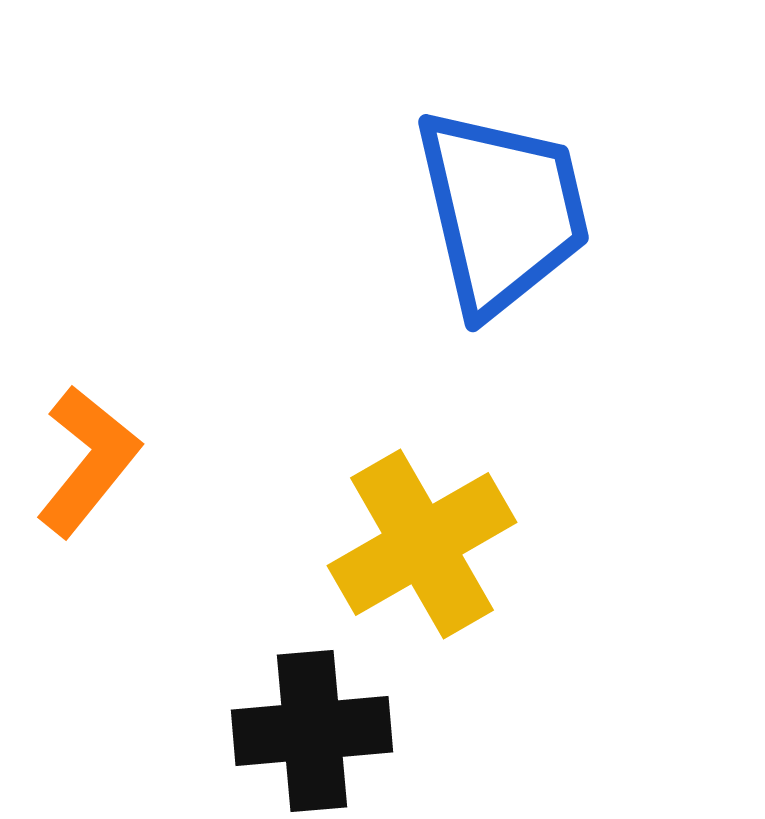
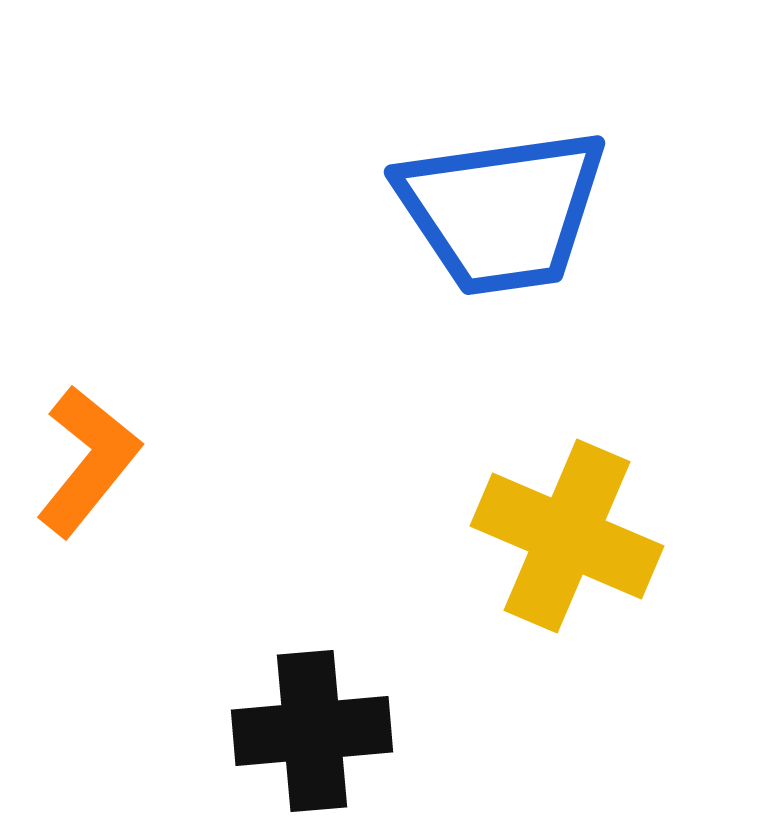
blue trapezoid: rotated 95 degrees clockwise
yellow cross: moved 145 px right, 8 px up; rotated 37 degrees counterclockwise
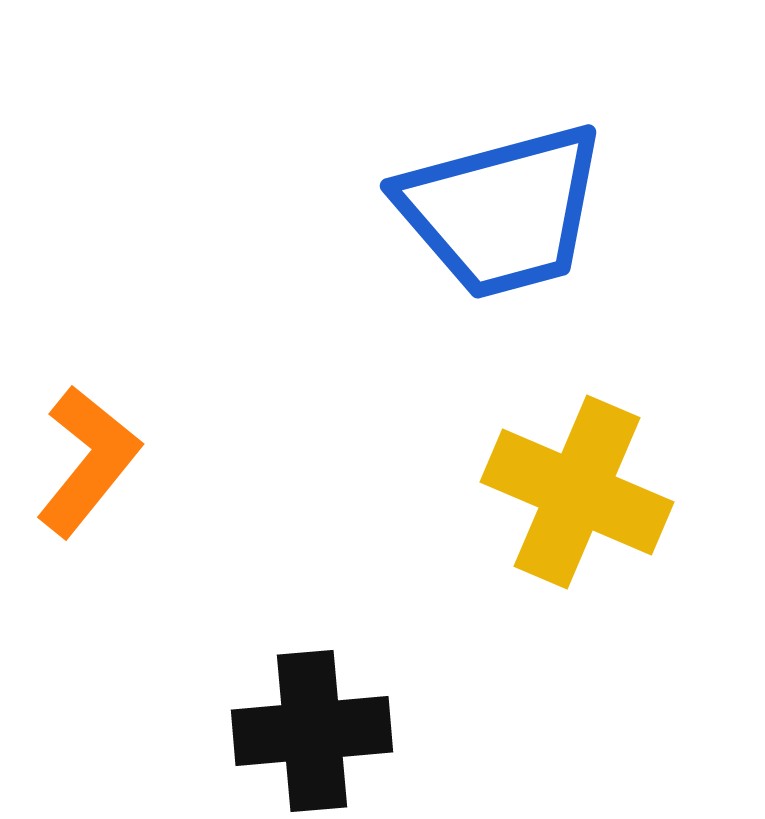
blue trapezoid: rotated 7 degrees counterclockwise
yellow cross: moved 10 px right, 44 px up
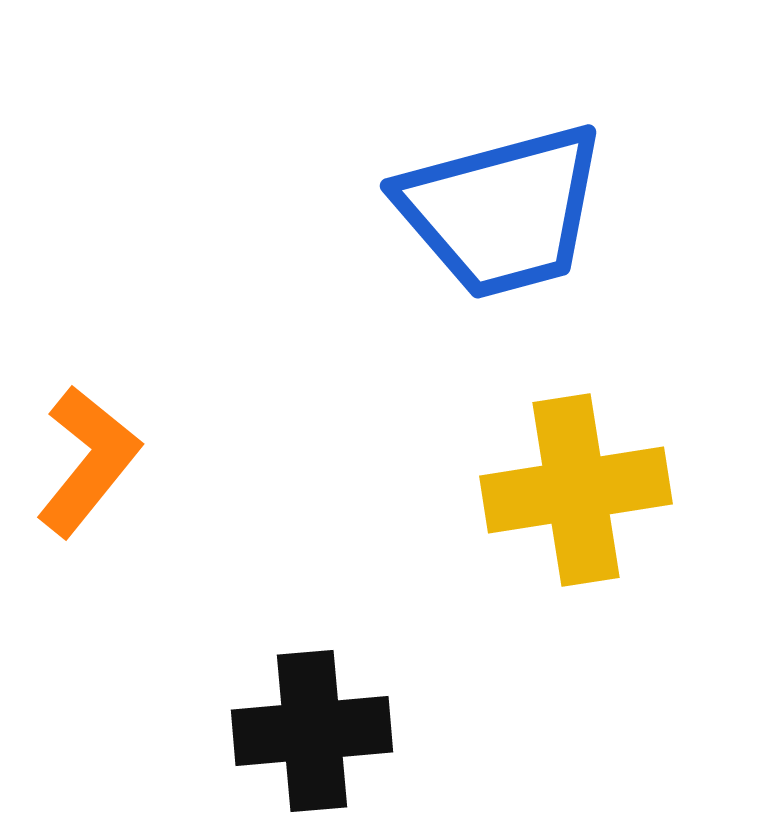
yellow cross: moved 1 px left, 2 px up; rotated 32 degrees counterclockwise
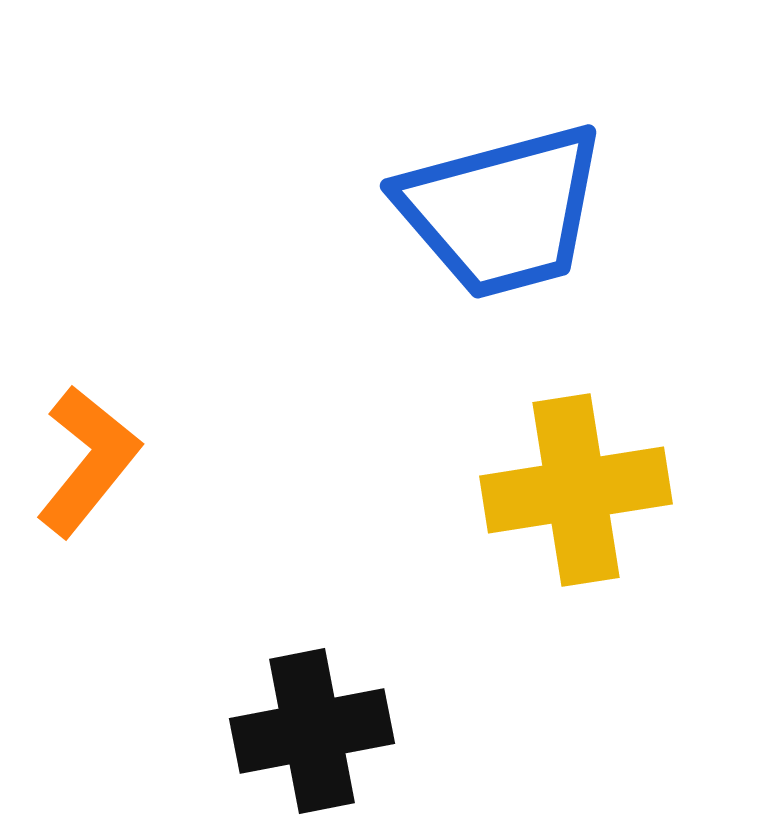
black cross: rotated 6 degrees counterclockwise
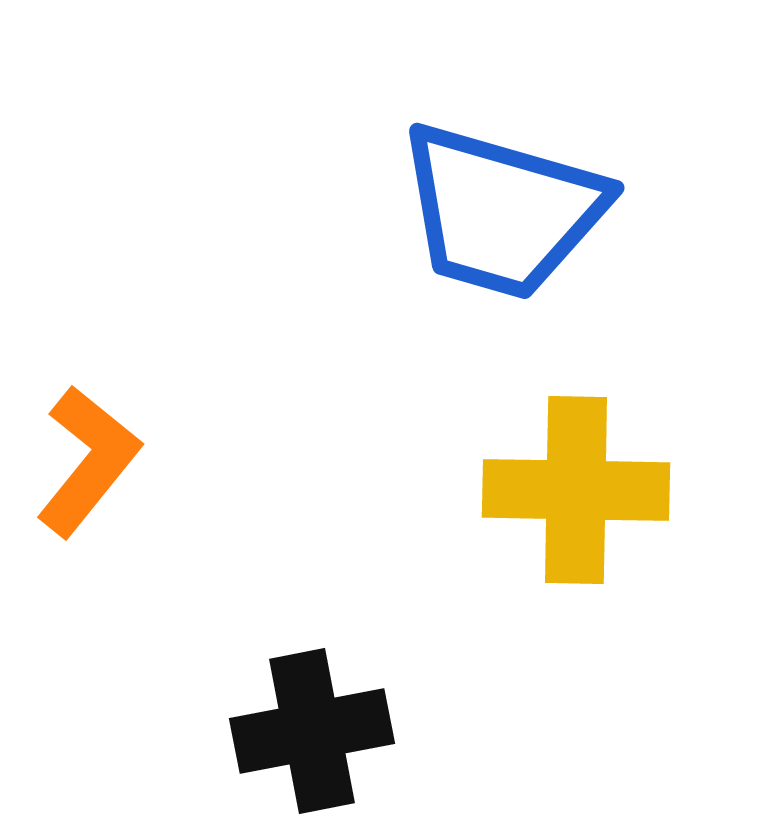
blue trapezoid: rotated 31 degrees clockwise
yellow cross: rotated 10 degrees clockwise
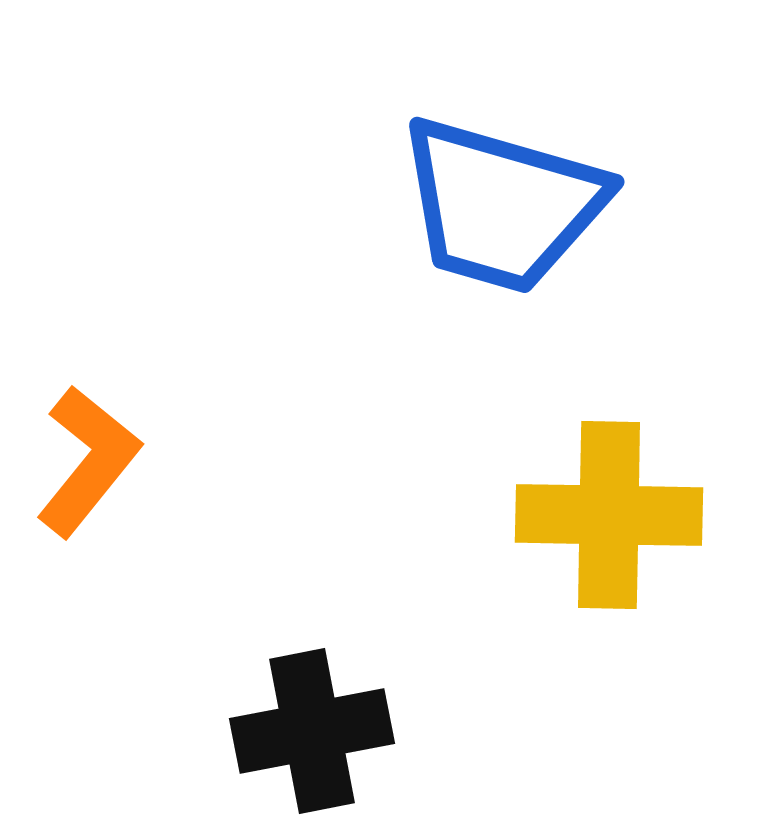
blue trapezoid: moved 6 px up
yellow cross: moved 33 px right, 25 px down
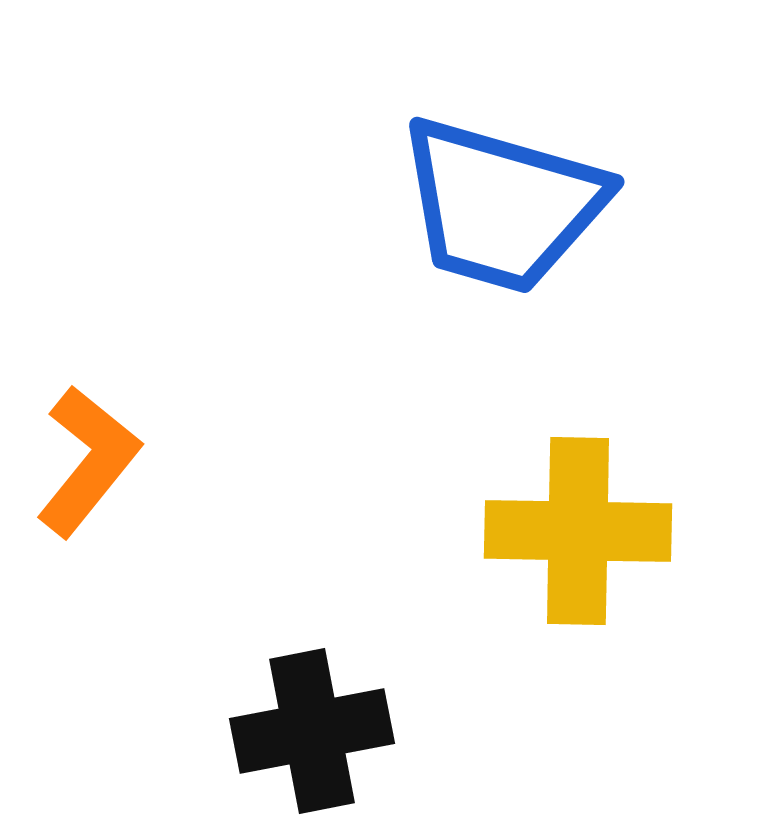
yellow cross: moved 31 px left, 16 px down
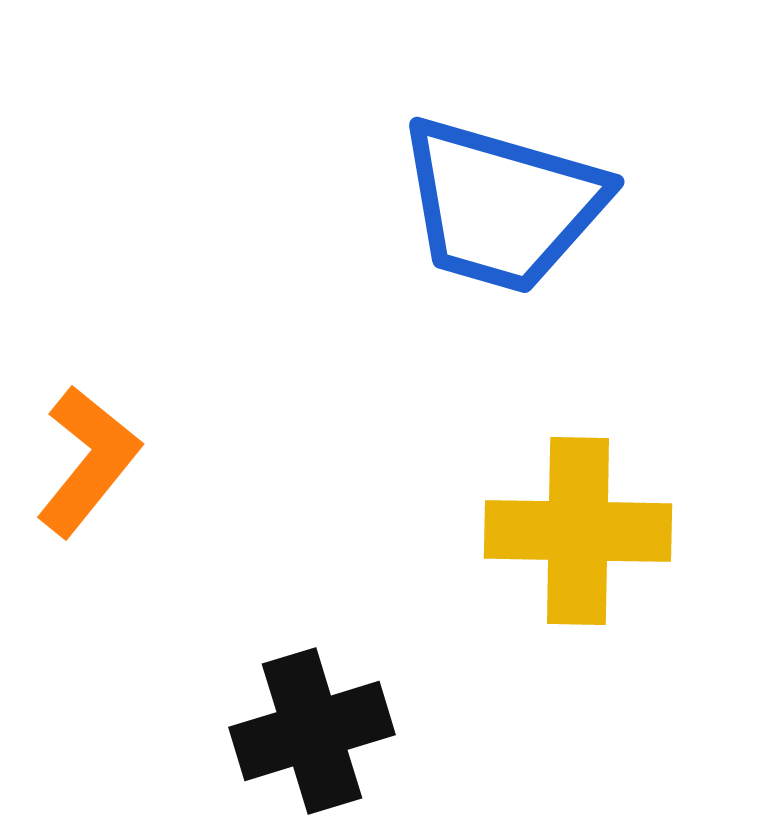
black cross: rotated 6 degrees counterclockwise
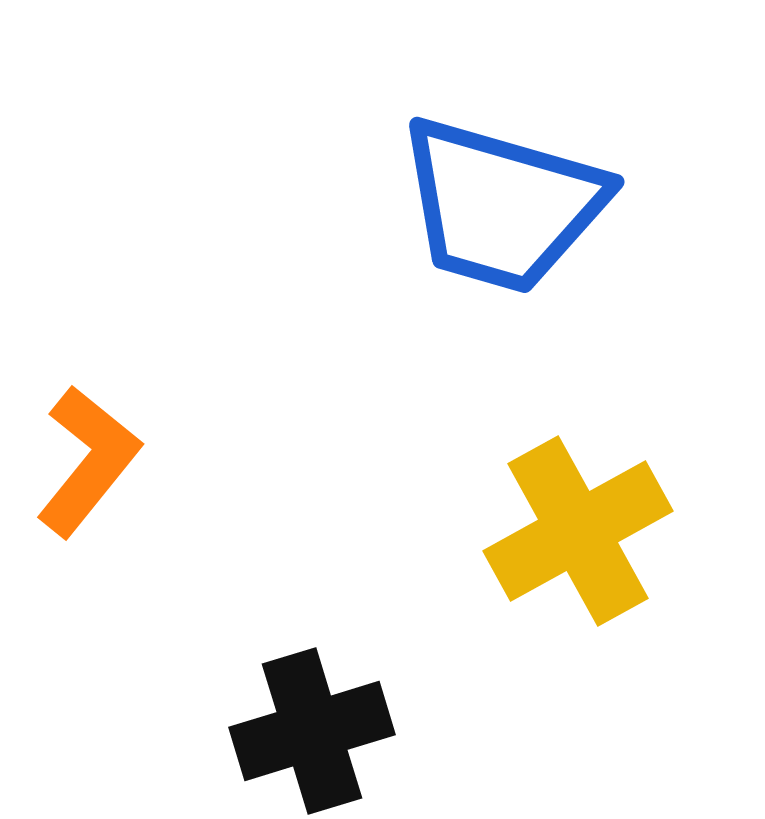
yellow cross: rotated 30 degrees counterclockwise
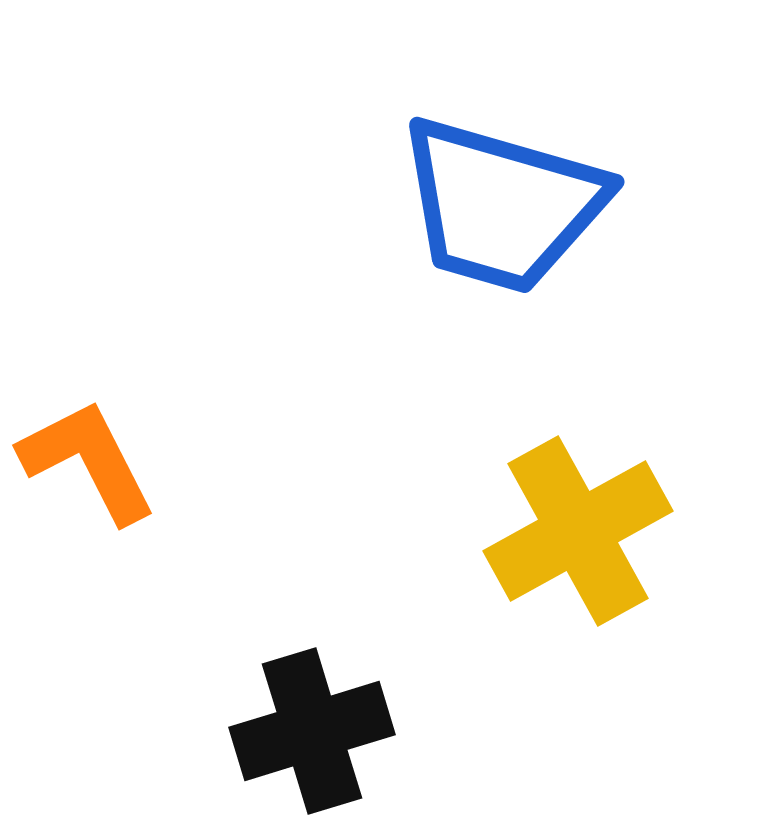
orange L-shape: rotated 66 degrees counterclockwise
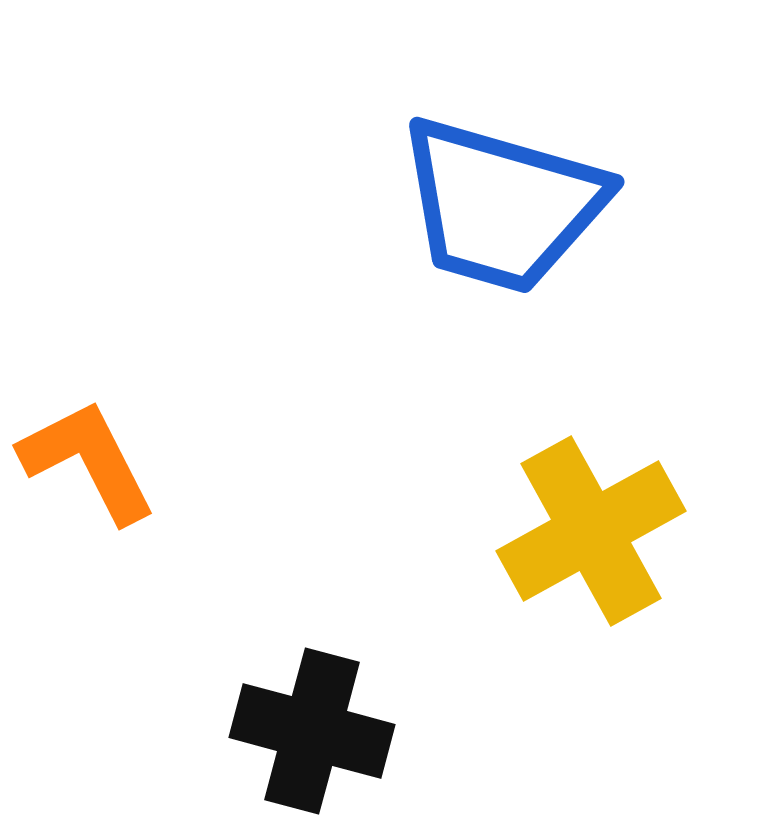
yellow cross: moved 13 px right
black cross: rotated 32 degrees clockwise
